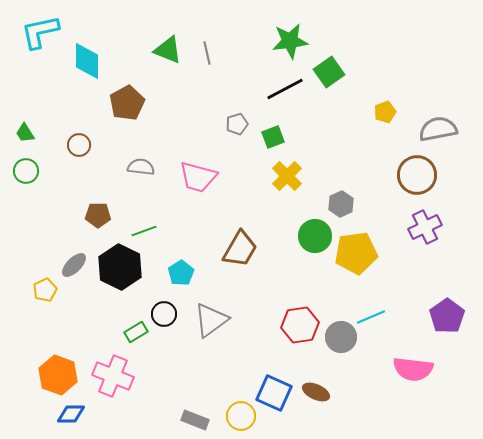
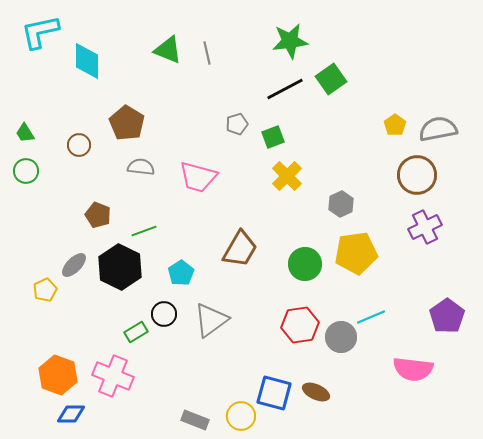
green square at (329, 72): moved 2 px right, 7 px down
brown pentagon at (127, 103): moved 20 px down; rotated 12 degrees counterclockwise
yellow pentagon at (385, 112): moved 10 px right, 13 px down; rotated 15 degrees counterclockwise
brown pentagon at (98, 215): rotated 20 degrees clockwise
green circle at (315, 236): moved 10 px left, 28 px down
blue square at (274, 393): rotated 9 degrees counterclockwise
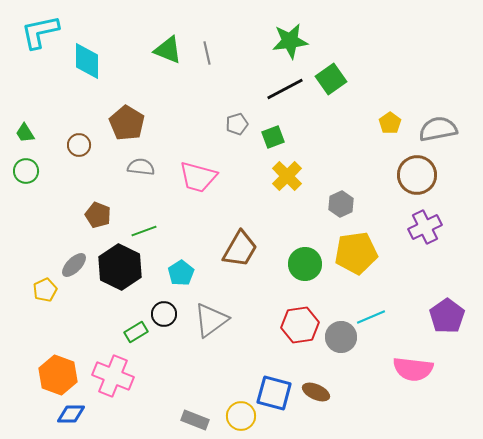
yellow pentagon at (395, 125): moved 5 px left, 2 px up
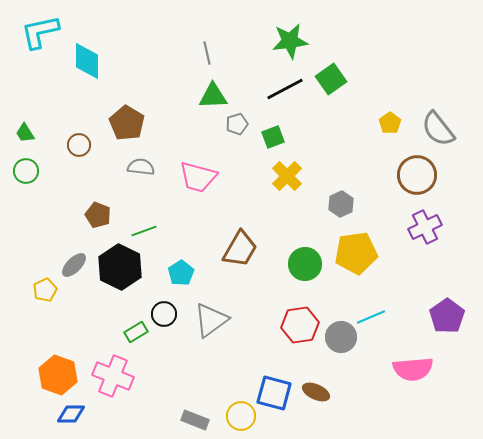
green triangle at (168, 50): moved 45 px right, 46 px down; rotated 24 degrees counterclockwise
gray semicircle at (438, 129): rotated 117 degrees counterclockwise
pink semicircle at (413, 369): rotated 12 degrees counterclockwise
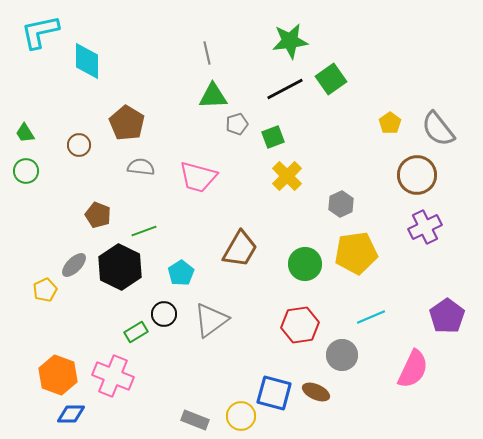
gray circle at (341, 337): moved 1 px right, 18 px down
pink semicircle at (413, 369): rotated 60 degrees counterclockwise
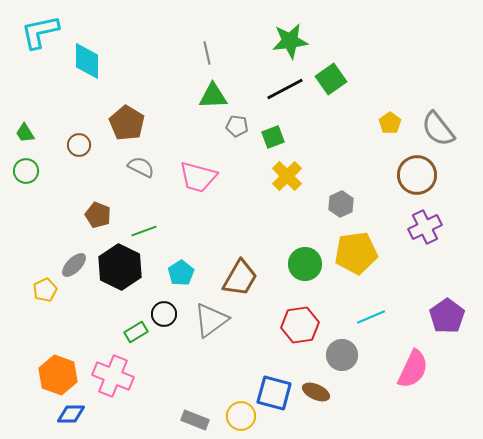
gray pentagon at (237, 124): moved 2 px down; rotated 25 degrees clockwise
gray semicircle at (141, 167): rotated 20 degrees clockwise
brown trapezoid at (240, 249): moved 29 px down
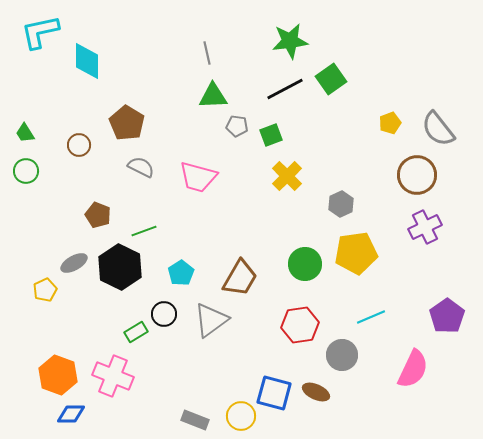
yellow pentagon at (390, 123): rotated 15 degrees clockwise
green square at (273, 137): moved 2 px left, 2 px up
gray ellipse at (74, 265): moved 2 px up; rotated 16 degrees clockwise
